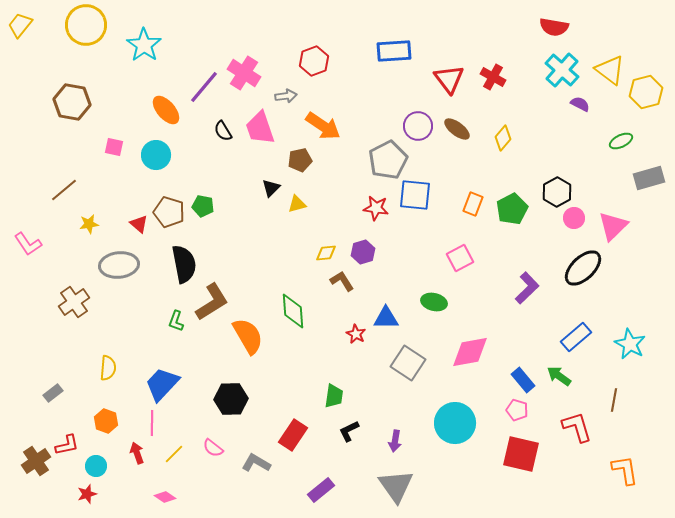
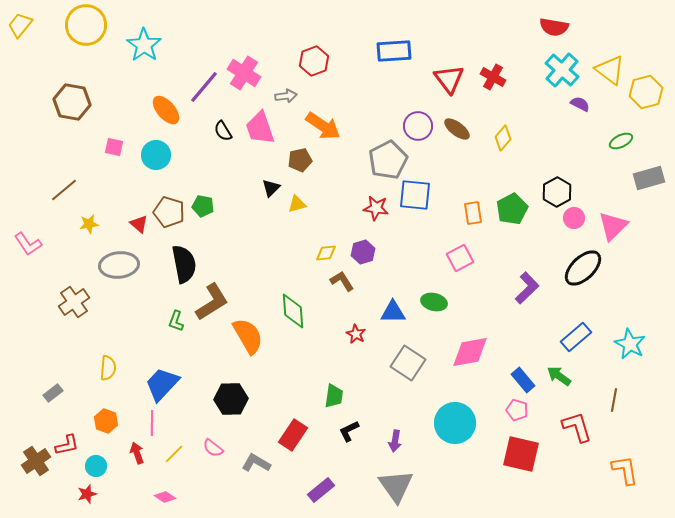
orange rectangle at (473, 204): moved 9 px down; rotated 30 degrees counterclockwise
blue triangle at (386, 318): moved 7 px right, 6 px up
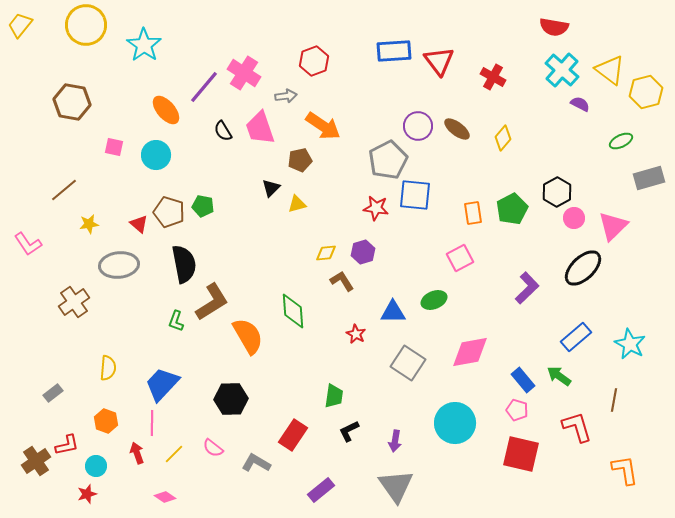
red triangle at (449, 79): moved 10 px left, 18 px up
green ellipse at (434, 302): moved 2 px up; rotated 35 degrees counterclockwise
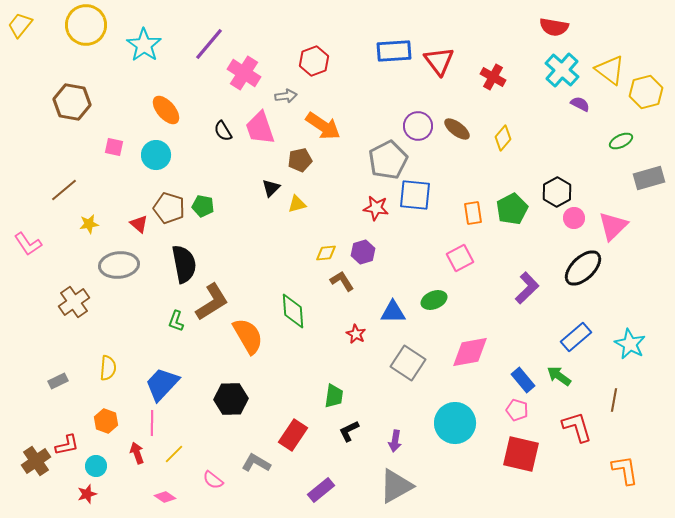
purple line at (204, 87): moved 5 px right, 43 px up
brown pentagon at (169, 212): moved 4 px up
gray rectangle at (53, 393): moved 5 px right, 12 px up; rotated 12 degrees clockwise
pink semicircle at (213, 448): moved 32 px down
gray triangle at (396, 486): rotated 36 degrees clockwise
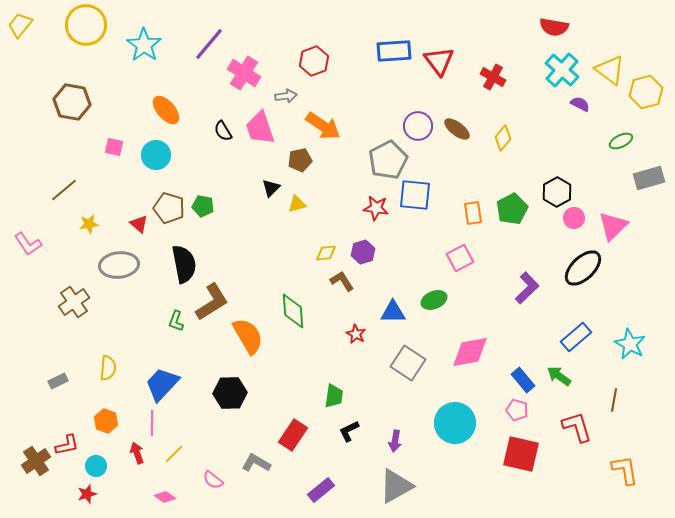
black hexagon at (231, 399): moved 1 px left, 6 px up
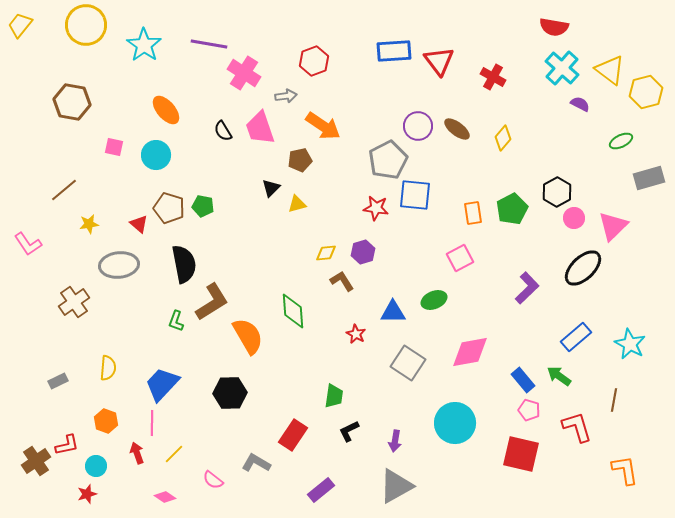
purple line at (209, 44): rotated 60 degrees clockwise
cyan cross at (562, 70): moved 2 px up
pink pentagon at (517, 410): moved 12 px right
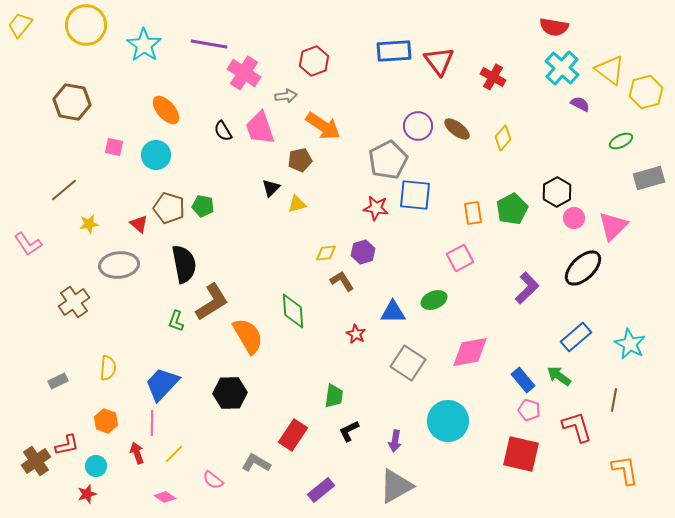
cyan circle at (455, 423): moved 7 px left, 2 px up
